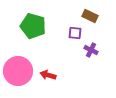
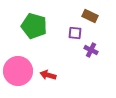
green pentagon: moved 1 px right
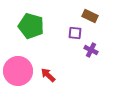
green pentagon: moved 3 px left
red arrow: rotated 28 degrees clockwise
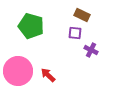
brown rectangle: moved 8 px left, 1 px up
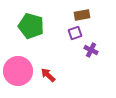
brown rectangle: rotated 35 degrees counterclockwise
purple square: rotated 24 degrees counterclockwise
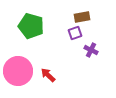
brown rectangle: moved 2 px down
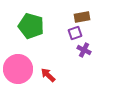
purple cross: moved 7 px left
pink circle: moved 2 px up
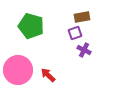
pink circle: moved 1 px down
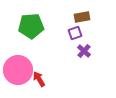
green pentagon: rotated 20 degrees counterclockwise
purple cross: moved 1 px down; rotated 16 degrees clockwise
red arrow: moved 9 px left, 4 px down; rotated 14 degrees clockwise
